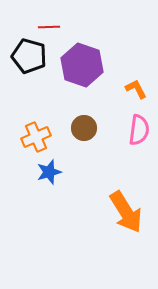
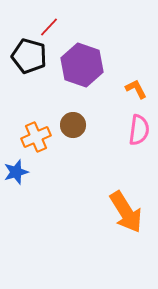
red line: rotated 45 degrees counterclockwise
brown circle: moved 11 px left, 3 px up
blue star: moved 33 px left
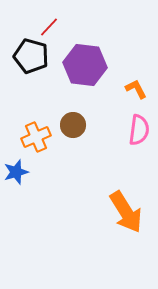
black pentagon: moved 2 px right
purple hexagon: moved 3 px right; rotated 12 degrees counterclockwise
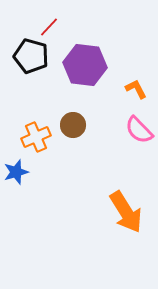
pink semicircle: rotated 128 degrees clockwise
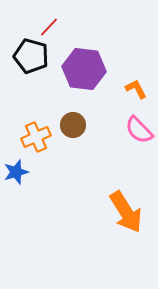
purple hexagon: moved 1 px left, 4 px down
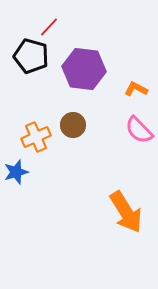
orange L-shape: rotated 35 degrees counterclockwise
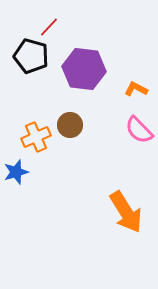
brown circle: moved 3 px left
